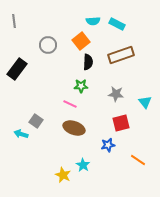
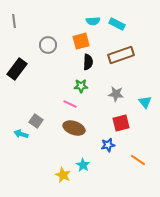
orange square: rotated 24 degrees clockwise
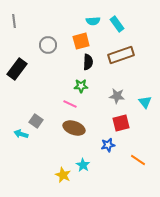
cyan rectangle: rotated 28 degrees clockwise
gray star: moved 1 px right, 2 px down
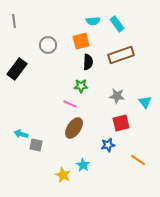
gray square: moved 24 px down; rotated 24 degrees counterclockwise
brown ellipse: rotated 75 degrees counterclockwise
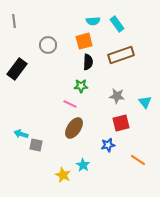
orange square: moved 3 px right
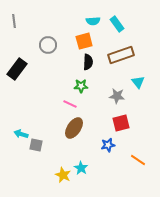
cyan triangle: moved 7 px left, 20 px up
cyan star: moved 2 px left, 3 px down
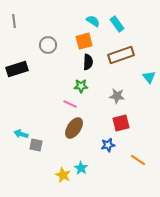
cyan semicircle: rotated 144 degrees counterclockwise
black rectangle: rotated 35 degrees clockwise
cyan triangle: moved 11 px right, 5 px up
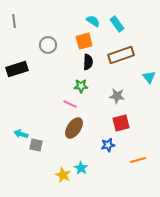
orange line: rotated 49 degrees counterclockwise
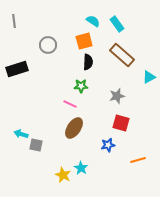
brown rectangle: moved 1 px right; rotated 60 degrees clockwise
cyan triangle: rotated 40 degrees clockwise
gray star: rotated 21 degrees counterclockwise
red square: rotated 30 degrees clockwise
